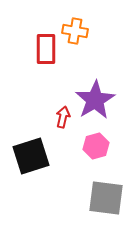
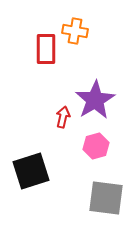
black square: moved 15 px down
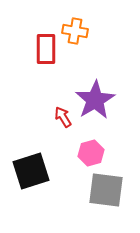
red arrow: rotated 45 degrees counterclockwise
pink hexagon: moved 5 px left, 7 px down
gray square: moved 8 px up
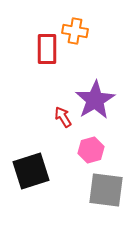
red rectangle: moved 1 px right
pink hexagon: moved 3 px up
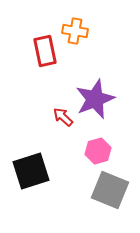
red rectangle: moved 2 px left, 2 px down; rotated 12 degrees counterclockwise
purple star: moved 1 px up; rotated 9 degrees clockwise
red arrow: rotated 15 degrees counterclockwise
pink hexagon: moved 7 px right, 1 px down
gray square: moved 4 px right; rotated 15 degrees clockwise
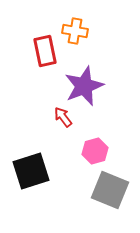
purple star: moved 11 px left, 13 px up
red arrow: rotated 10 degrees clockwise
pink hexagon: moved 3 px left
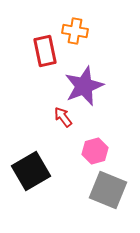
black square: rotated 12 degrees counterclockwise
gray square: moved 2 px left
